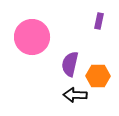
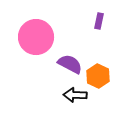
pink circle: moved 4 px right
purple semicircle: rotated 105 degrees clockwise
orange hexagon: rotated 25 degrees clockwise
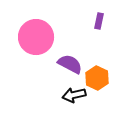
orange hexagon: moved 1 px left, 2 px down
black arrow: moved 1 px left; rotated 15 degrees counterclockwise
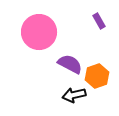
purple rectangle: rotated 42 degrees counterclockwise
pink circle: moved 3 px right, 5 px up
orange hexagon: moved 2 px up; rotated 15 degrees clockwise
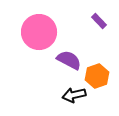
purple rectangle: rotated 14 degrees counterclockwise
purple semicircle: moved 1 px left, 4 px up
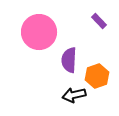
purple semicircle: rotated 115 degrees counterclockwise
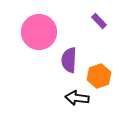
orange hexagon: moved 2 px right
black arrow: moved 3 px right, 3 px down; rotated 20 degrees clockwise
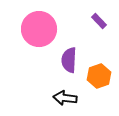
pink circle: moved 3 px up
black arrow: moved 12 px left
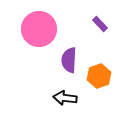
purple rectangle: moved 1 px right, 3 px down
